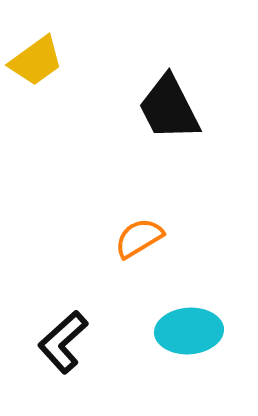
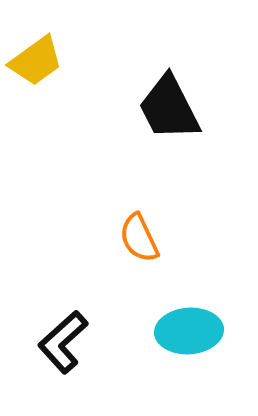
orange semicircle: rotated 84 degrees counterclockwise
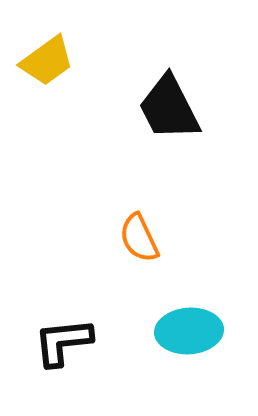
yellow trapezoid: moved 11 px right
black L-shape: rotated 36 degrees clockwise
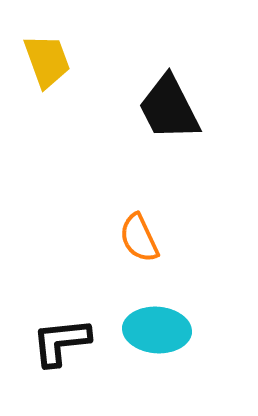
yellow trapezoid: rotated 74 degrees counterclockwise
cyan ellipse: moved 32 px left, 1 px up; rotated 8 degrees clockwise
black L-shape: moved 2 px left
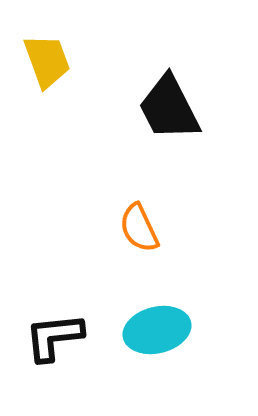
orange semicircle: moved 10 px up
cyan ellipse: rotated 18 degrees counterclockwise
black L-shape: moved 7 px left, 5 px up
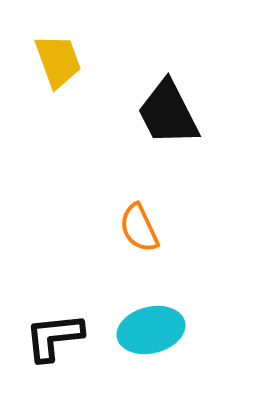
yellow trapezoid: moved 11 px right
black trapezoid: moved 1 px left, 5 px down
cyan ellipse: moved 6 px left
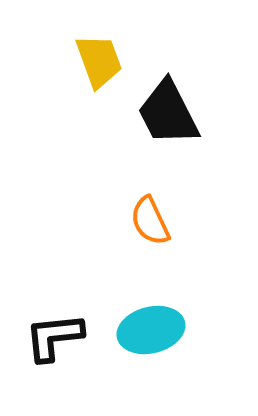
yellow trapezoid: moved 41 px right
orange semicircle: moved 11 px right, 7 px up
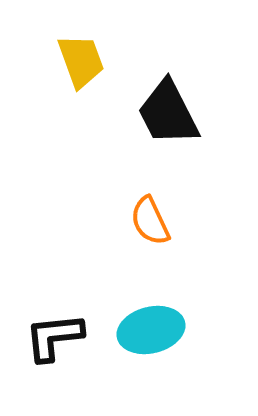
yellow trapezoid: moved 18 px left
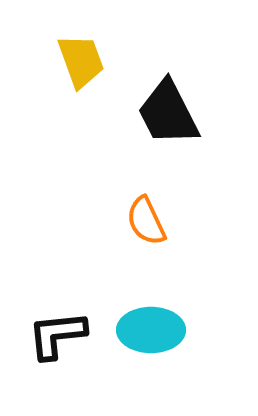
orange semicircle: moved 4 px left
cyan ellipse: rotated 14 degrees clockwise
black L-shape: moved 3 px right, 2 px up
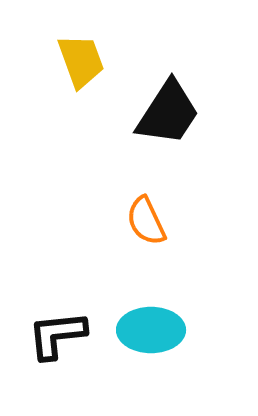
black trapezoid: rotated 120 degrees counterclockwise
